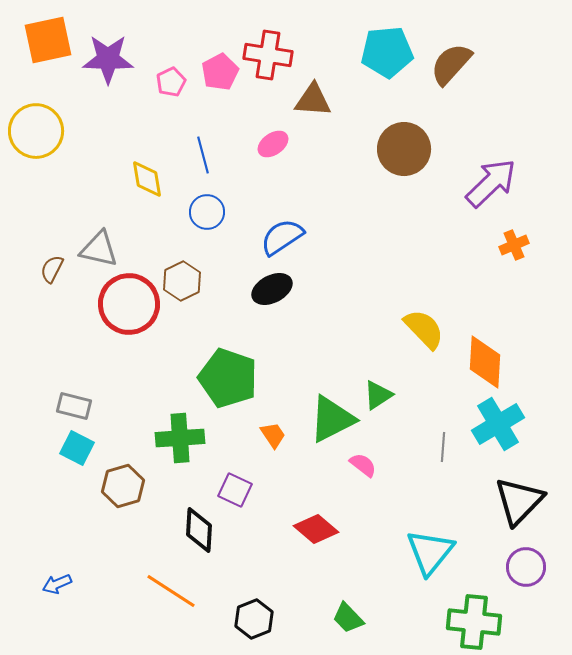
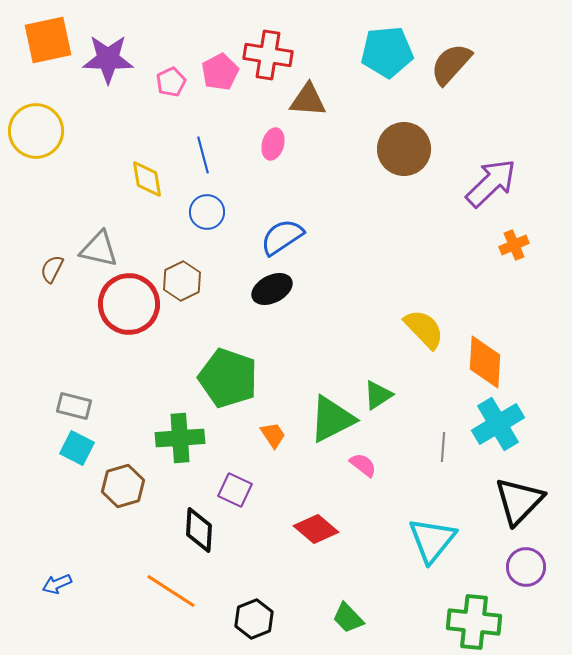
brown triangle at (313, 100): moved 5 px left
pink ellipse at (273, 144): rotated 40 degrees counterclockwise
cyan triangle at (430, 552): moved 2 px right, 12 px up
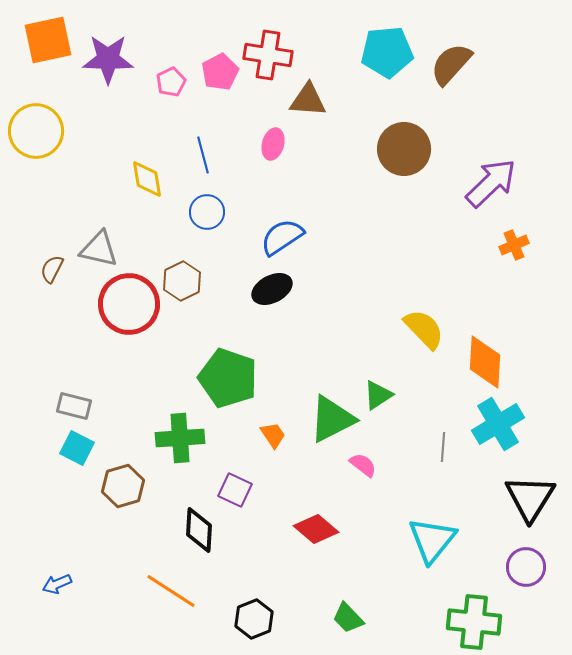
black triangle at (519, 501): moved 11 px right, 3 px up; rotated 12 degrees counterclockwise
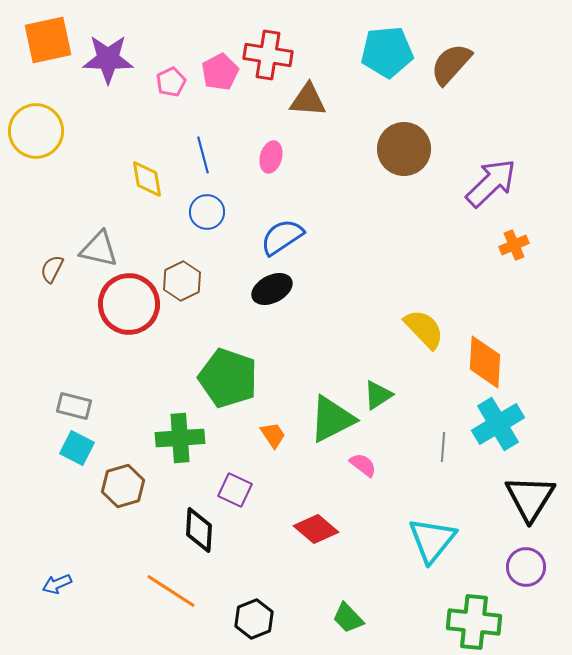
pink ellipse at (273, 144): moved 2 px left, 13 px down
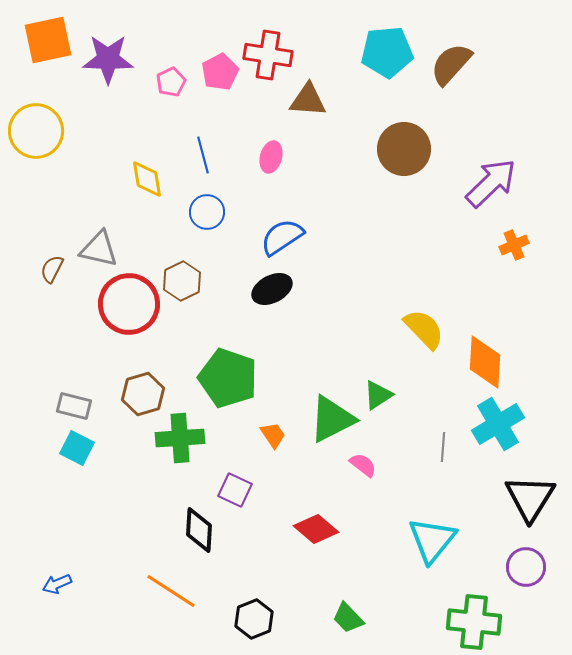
brown hexagon at (123, 486): moved 20 px right, 92 px up
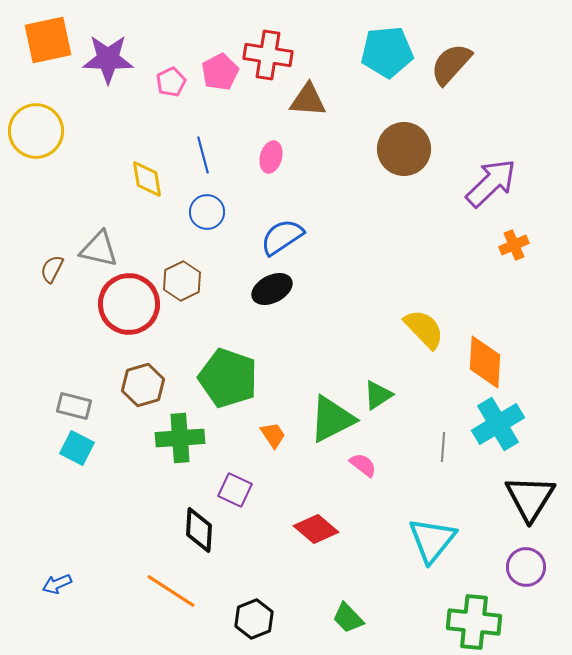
brown hexagon at (143, 394): moved 9 px up
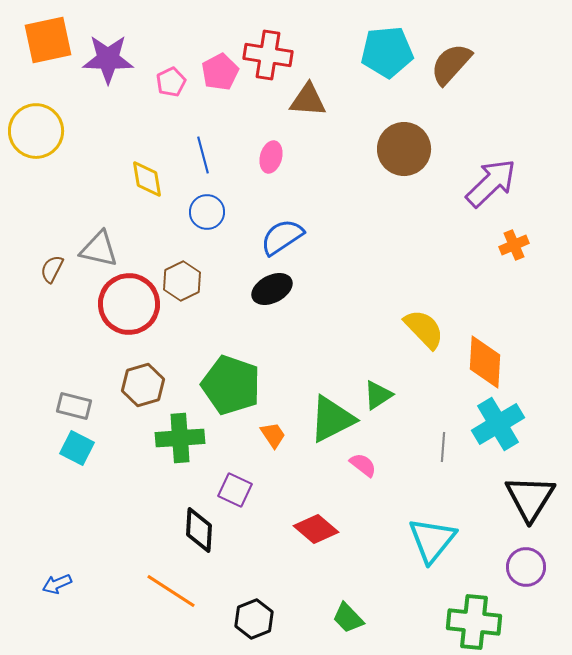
green pentagon at (228, 378): moved 3 px right, 7 px down
